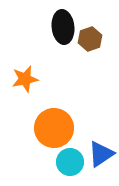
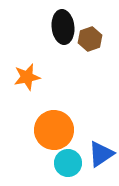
orange star: moved 2 px right, 2 px up
orange circle: moved 2 px down
cyan circle: moved 2 px left, 1 px down
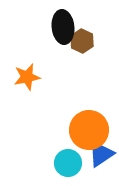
brown hexagon: moved 8 px left, 2 px down; rotated 15 degrees counterclockwise
orange circle: moved 35 px right
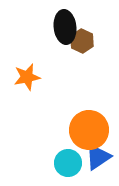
black ellipse: moved 2 px right
blue triangle: moved 3 px left, 3 px down
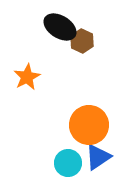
black ellipse: moved 5 px left; rotated 52 degrees counterclockwise
orange star: rotated 16 degrees counterclockwise
orange circle: moved 5 px up
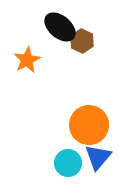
black ellipse: rotated 8 degrees clockwise
orange star: moved 17 px up
blue triangle: rotated 16 degrees counterclockwise
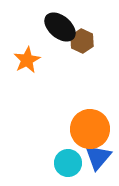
orange circle: moved 1 px right, 4 px down
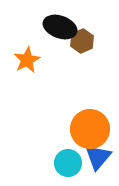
black ellipse: rotated 20 degrees counterclockwise
brown hexagon: rotated 10 degrees clockwise
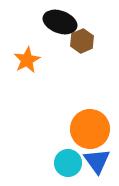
black ellipse: moved 5 px up
blue triangle: moved 1 px left, 4 px down; rotated 16 degrees counterclockwise
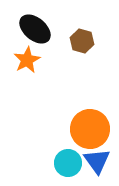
black ellipse: moved 25 px left, 7 px down; rotated 20 degrees clockwise
brown hexagon: rotated 20 degrees counterclockwise
